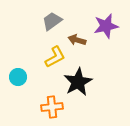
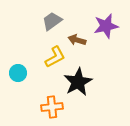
cyan circle: moved 4 px up
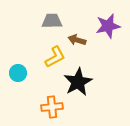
gray trapezoid: rotated 35 degrees clockwise
purple star: moved 2 px right
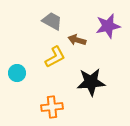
gray trapezoid: rotated 30 degrees clockwise
cyan circle: moved 1 px left
black star: moved 13 px right; rotated 24 degrees clockwise
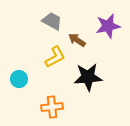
brown arrow: rotated 18 degrees clockwise
cyan circle: moved 2 px right, 6 px down
black star: moved 3 px left, 5 px up
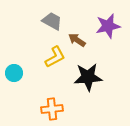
cyan circle: moved 5 px left, 6 px up
orange cross: moved 2 px down
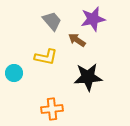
gray trapezoid: rotated 20 degrees clockwise
purple star: moved 15 px left, 7 px up
yellow L-shape: moved 9 px left; rotated 40 degrees clockwise
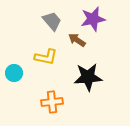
orange cross: moved 7 px up
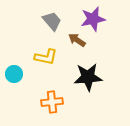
cyan circle: moved 1 px down
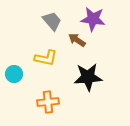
purple star: rotated 20 degrees clockwise
yellow L-shape: moved 1 px down
orange cross: moved 4 px left
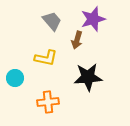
purple star: rotated 25 degrees counterclockwise
brown arrow: rotated 108 degrees counterclockwise
cyan circle: moved 1 px right, 4 px down
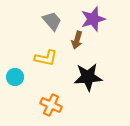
cyan circle: moved 1 px up
orange cross: moved 3 px right, 3 px down; rotated 30 degrees clockwise
